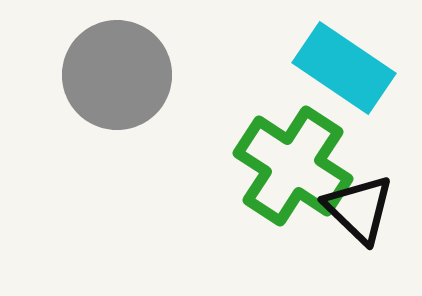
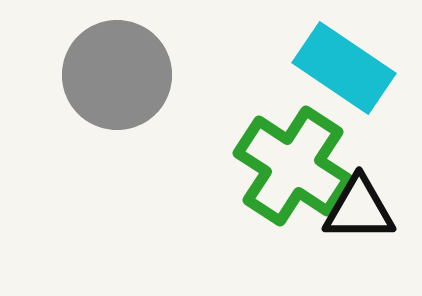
black triangle: rotated 44 degrees counterclockwise
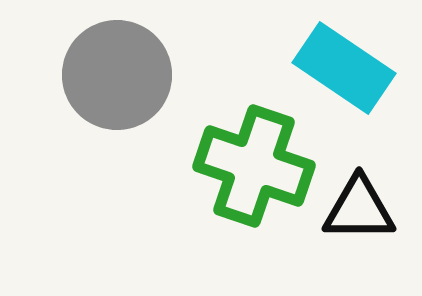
green cross: moved 39 px left; rotated 14 degrees counterclockwise
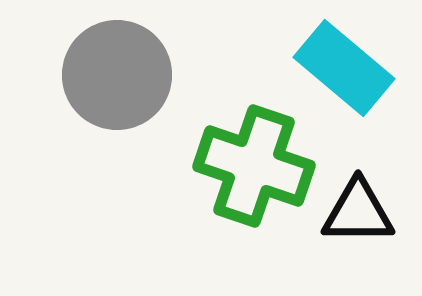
cyan rectangle: rotated 6 degrees clockwise
black triangle: moved 1 px left, 3 px down
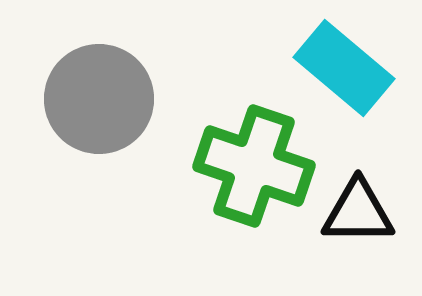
gray circle: moved 18 px left, 24 px down
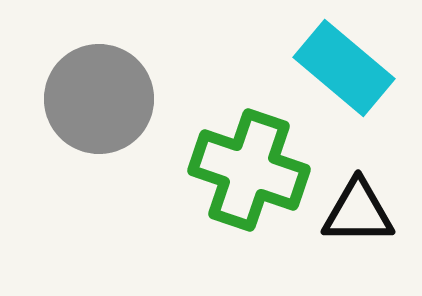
green cross: moved 5 px left, 4 px down
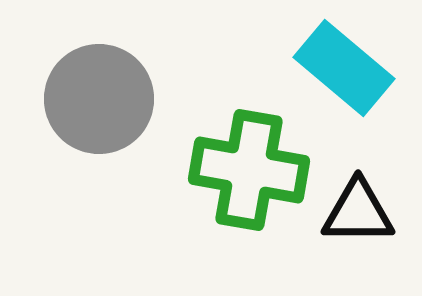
green cross: rotated 9 degrees counterclockwise
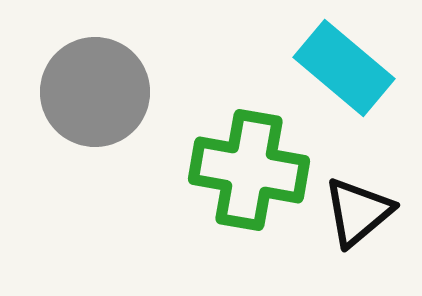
gray circle: moved 4 px left, 7 px up
black triangle: rotated 40 degrees counterclockwise
